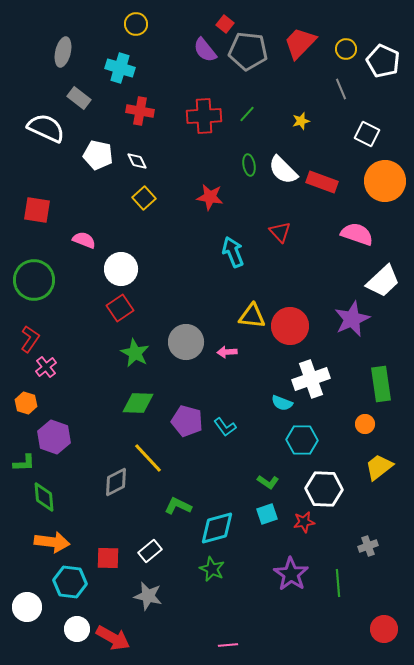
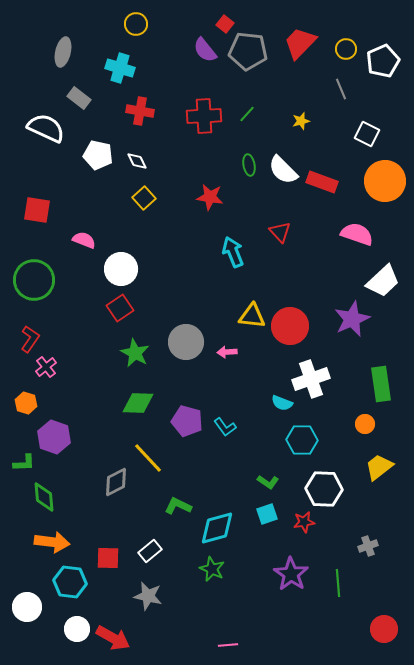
white pentagon at (383, 61): rotated 24 degrees clockwise
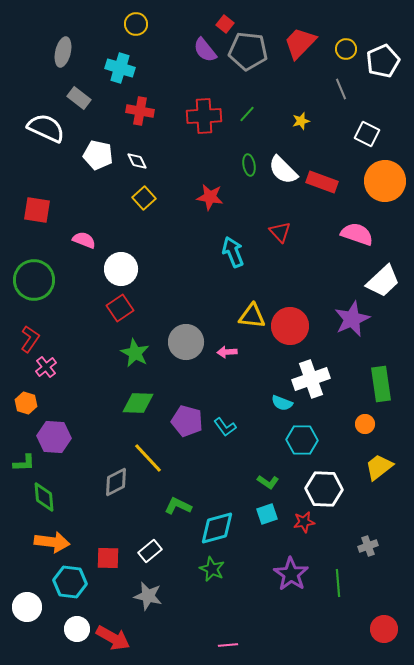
purple hexagon at (54, 437): rotated 16 degrees counterclockwise
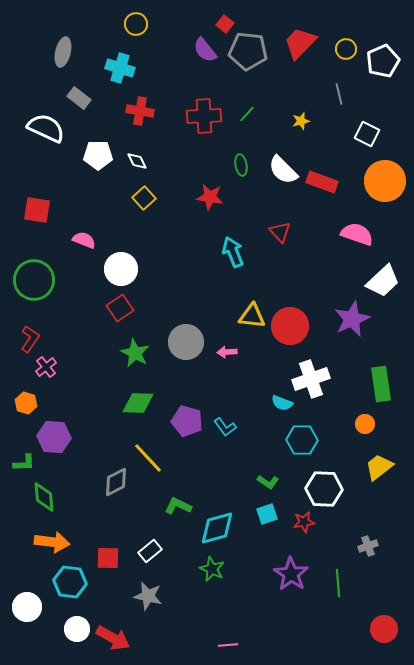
gray line at (341, 89): moved 2 px left, 5 px down; rotated 10 degrees clockwise
white pentagon at (98, 155): rotated 12 degrees counterclockwise
green ellipse at (249, 165): moved 8 px left
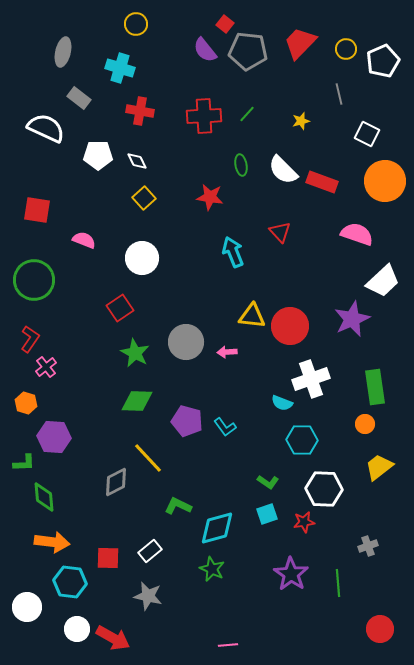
white circle at (121, 269): moved 21 px right, 11 px up
green rectangle at (381, 384): moved 6 px left, 3 px down
green diamond at (138, 403): moved 1 px left, 2 px up
red circle at (384, 629): moved 4 px left
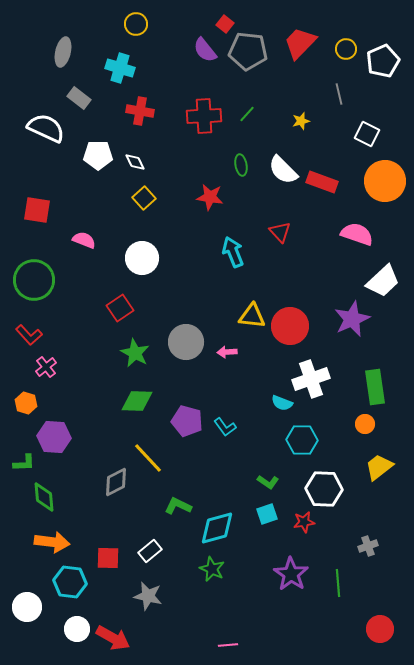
white diamond at (137, 161): moved 2 px left, 1 px down
red L-shape at (30, 339): moved 1 px left, 4 px up; rotated 104 degrees clockwise
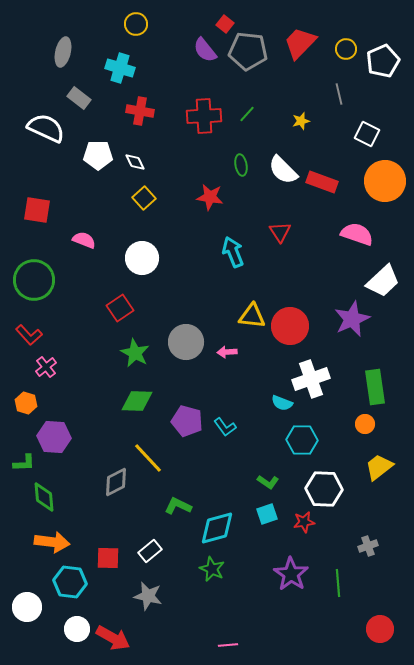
red triangle at (280, 232): rotated 10 degrees clockwise
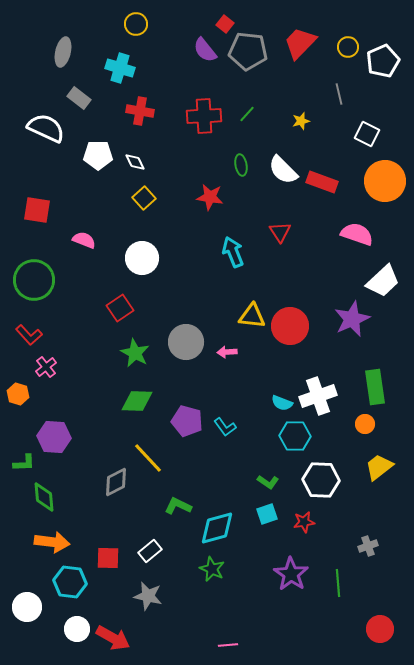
yellow circle at (346, 49): moved 2 px right, 2 px up
white cross at (311, 379): moved 7 px right, 17 px down
orange hexagon at (26, 403): moved 8 px left, 9 px up
cyan hexagon at (302, 440): moved 7 px left, 4 px up
white hexagon at (324, 489): moved 3 px left, 9 px up
